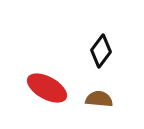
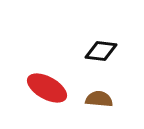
black diamond: rotated 60 degrees clockwise
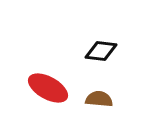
red ellipse: moved 1 px right
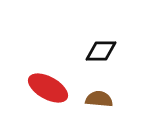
black diamond: rotated 8 degrees counterclockwise
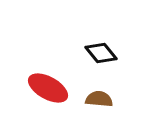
black diamond: moved 2 px down; rotated 52 degrees clockwise
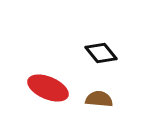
red ellipse: rotated 6 degrees counterclockwise
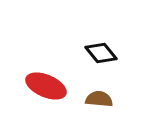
red ellipse: moved 2 px left, 2 px up
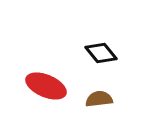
brown semicircle: rotated 12 degrees counterclockwise
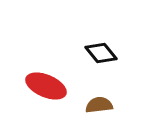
brown semicircle: moved 6 px down
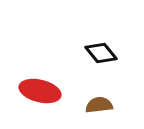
red ellipse: moved 6 px left, 5 px down; rotated 9 degrees counterclockwise
